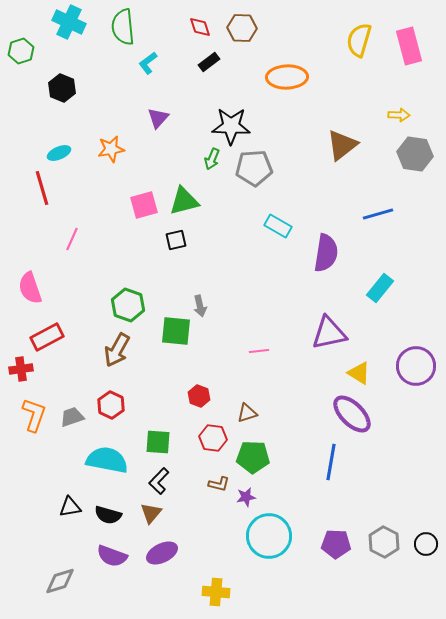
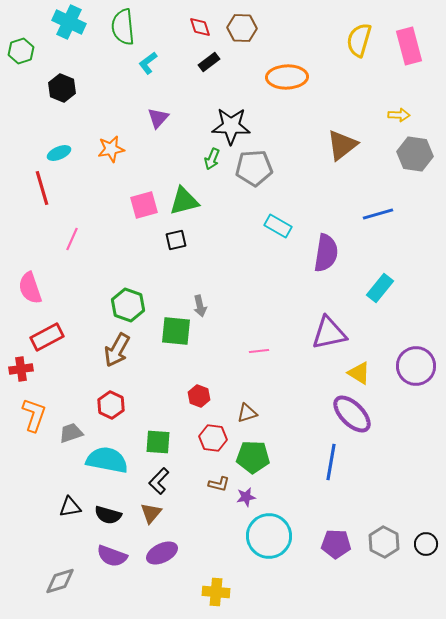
gray trapezoid at (72, 417): moved 1 px left, 16 px down
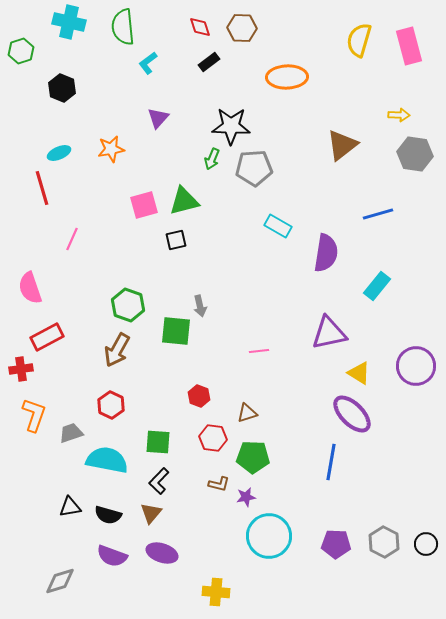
cyan cross at (69, 22): rotated 12 degrees counterclockwise
cyan rectangle at (380, 288): moved 3 px left, 2 px up
purple ellipse at (162, 553): rotated 44 degrees clockwise
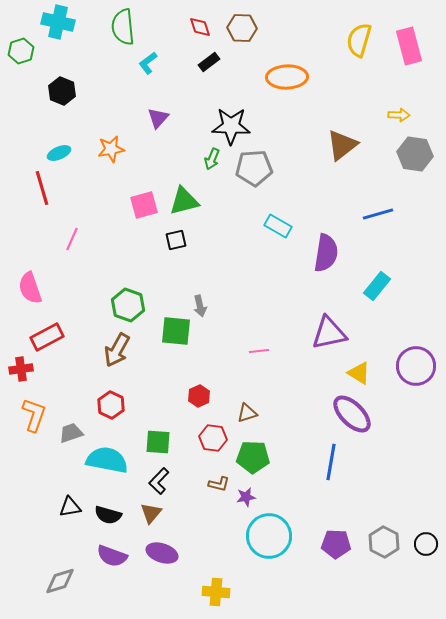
cyan cross at (69, 22): moved 11 px left
black hexagon at (62, 88): moved 3 px down
red hexagon at (199, 396): rotated 15 degrees clockwise
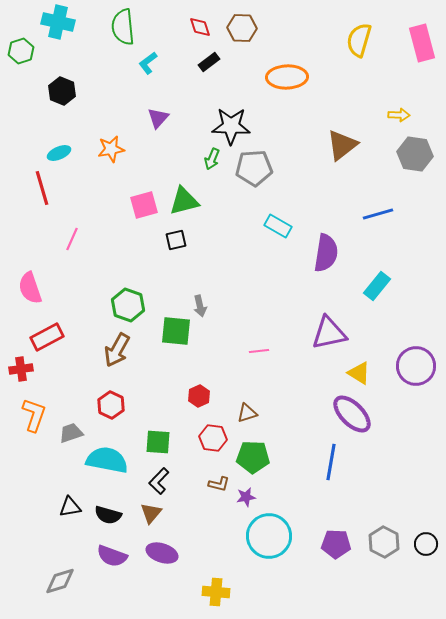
pink rectangle at (409, 46): moved 13 px right, 3 px up
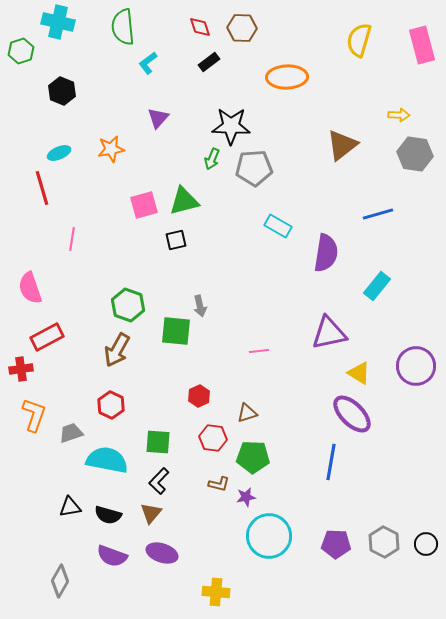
pink rectangle at (422, 43): moved 2 px down
pink line at (72, 239): rotated 15 degrees counterclockwise
gray diamond at (60, 581): rotated 44 degrees counterclockwise
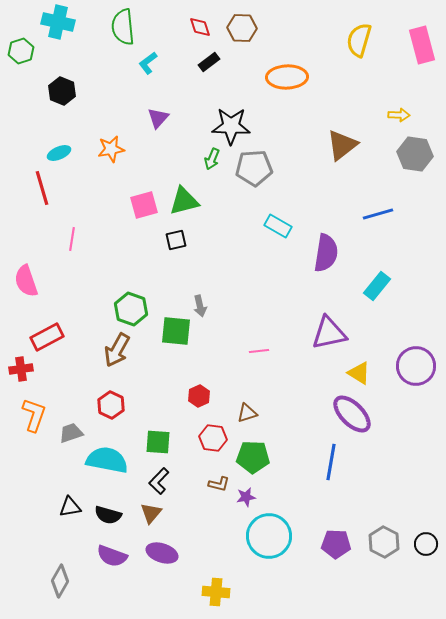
pink semicircle at (30, 288): moved 4 px left, 7 px up
green hexagon at (128, 305): moved 3 px right, 4 px down
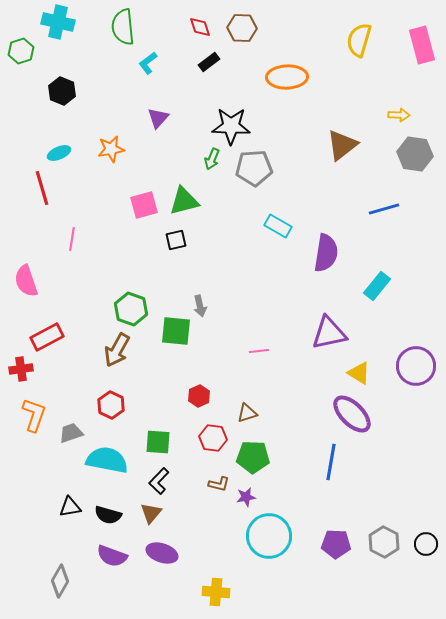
blue line at (378, 214): moved 6 px right, 5 px up
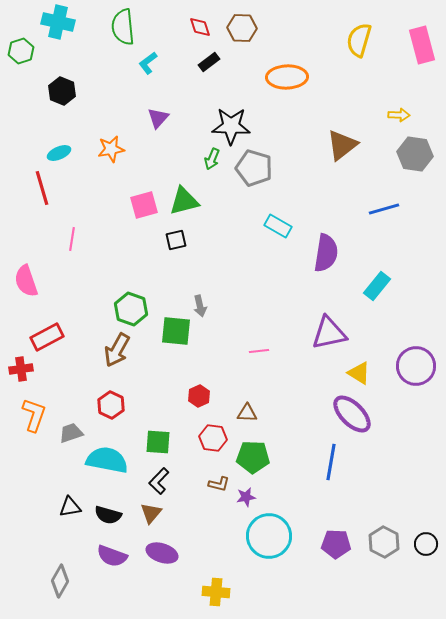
gray pentagon at (254, 168): rotated 21 degrees clockwise
brown triangle at (247, 413): rotated 20 degrees clockwise
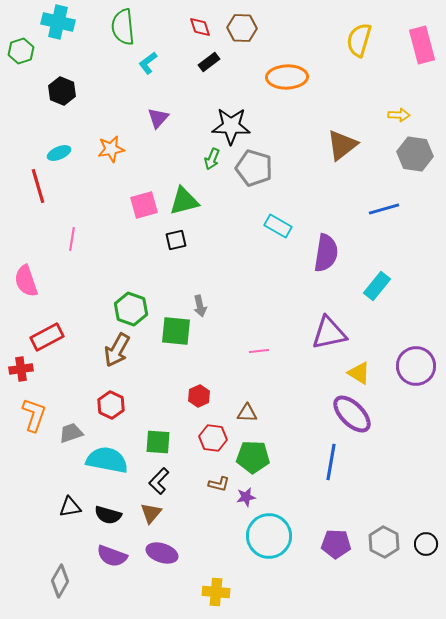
red line at (42, 188): moved 4 px left, 2 px up
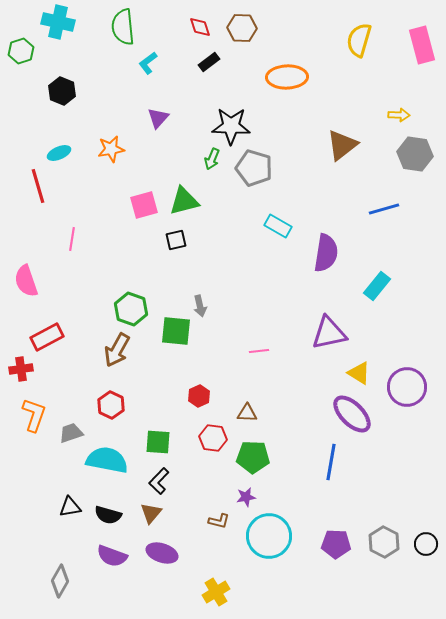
purple circle at (416, 366): moved 9 px left, 21 px down
brown L-shape at (219, 484): moved 37 px down
yellow cross at (216, 592): rotated 36 degrees counterclockwise
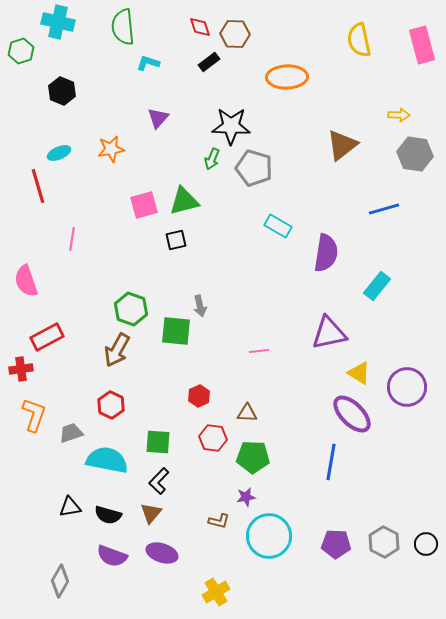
brown hexagon at (242, 28): moved 7 px left, 6 px down
yellow semicircle at (359, 40): rotated 28 degrees counterclockwise
cyan L-shape at (148, 63): rotated 55 degrees clockwise
